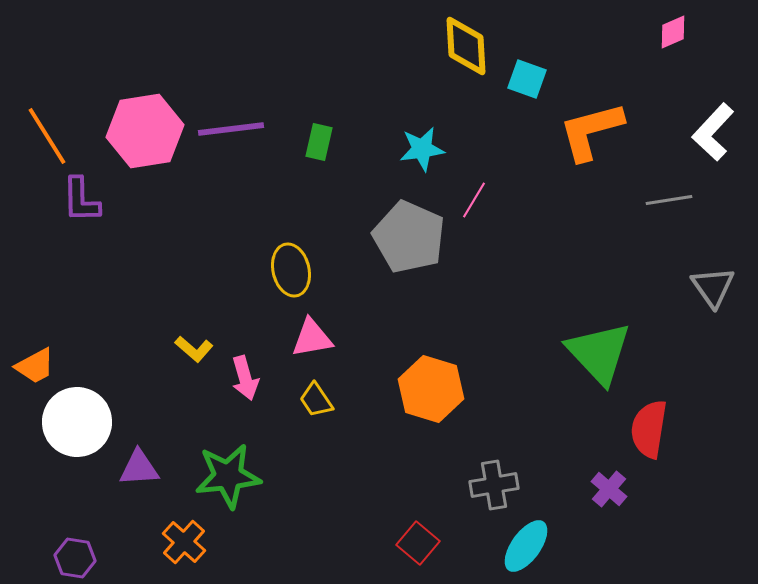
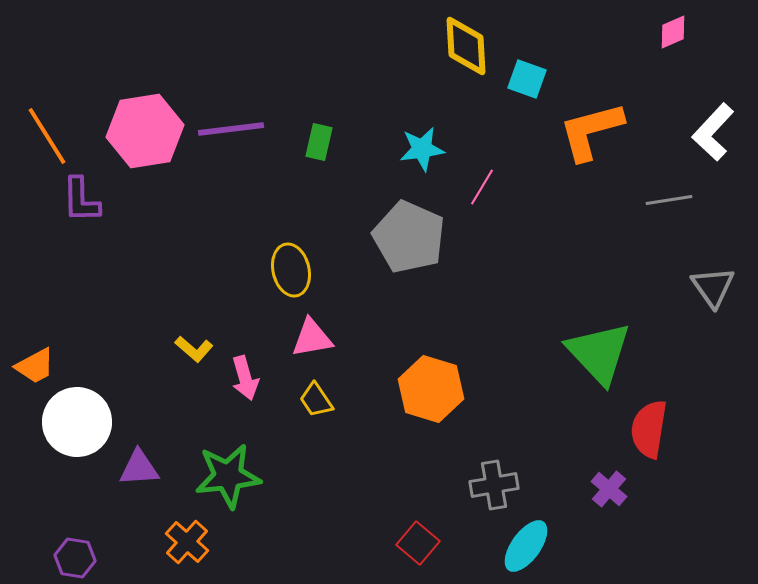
pink line: moved 8 px right, 13 px up
orange cross: moved 3 px right
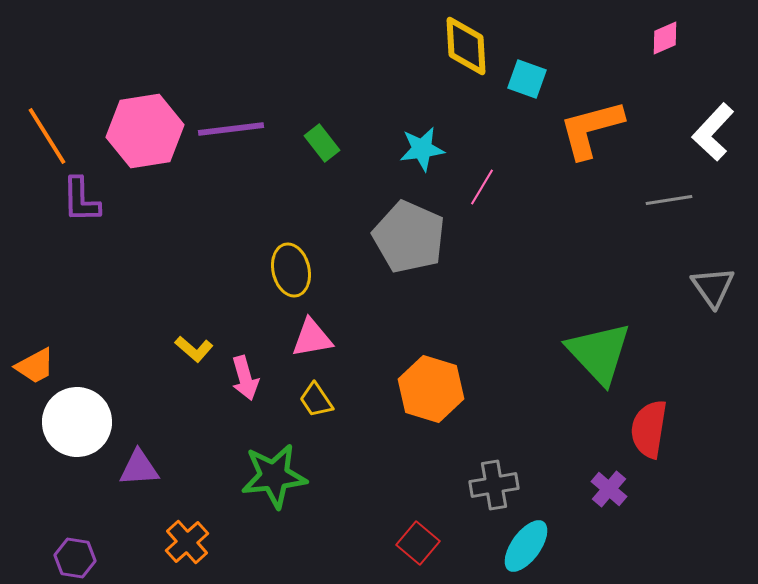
pink diamond: moved 8 px left, 6 px down
orange L-shape: moved 2 px up
green rectangle: moved 3 px right, 1 px down; rotated 51 degrees counterclockwise
green star: moved 46 px right
orange cross: rotated 6 degrees clockwise
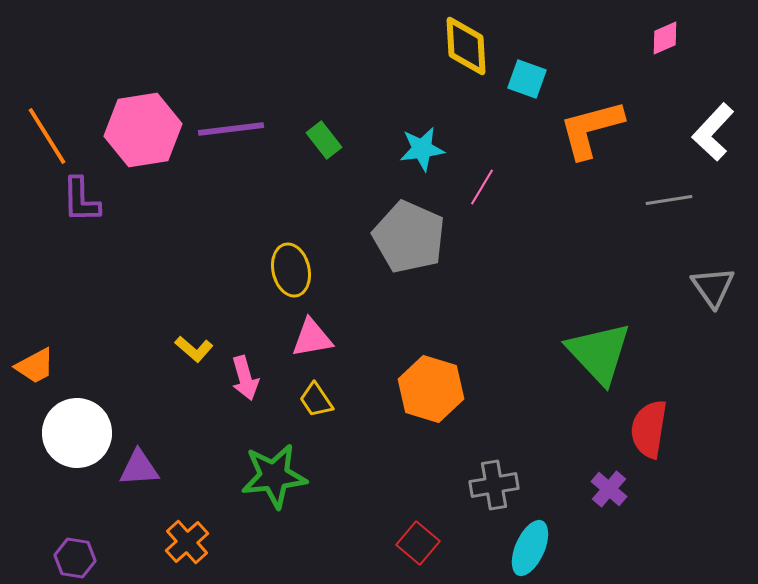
pink hexagon: moved 2 px left, 1 px up
green rectangle: moved 2 px right, 3 px up
white circle: moved 11 px down
cyan ellipse: moved 4 px right, 2 px down; rotated 12 degrees counterclockwise
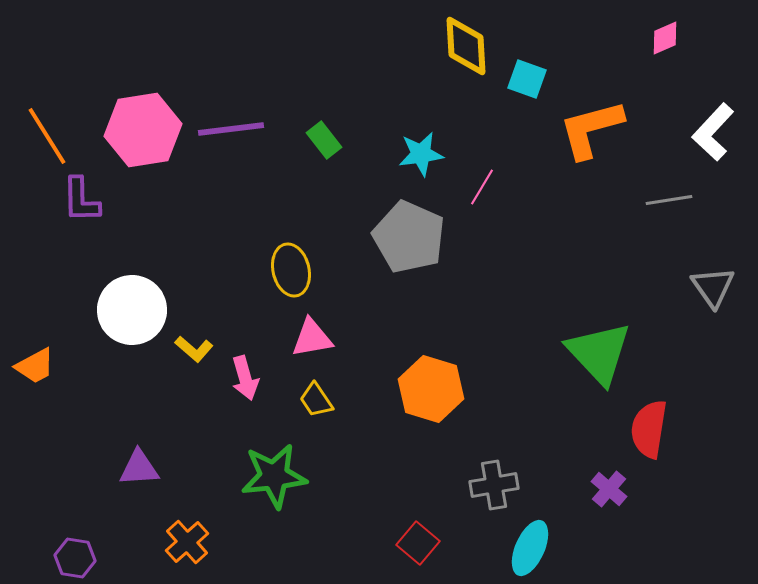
cyan star: moved 1 px left, 5 px down
white circle: moved 55 px right, 123 px up
